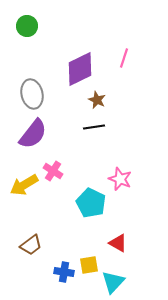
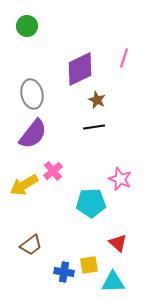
pink cross: rotated 18 degrees clockwise
cyan pentagon: rotated 28 degrees counterclockwise
red triangle: rotated 12 degrees clockwise
cyan triangle: rotated 45 degrees clockwise
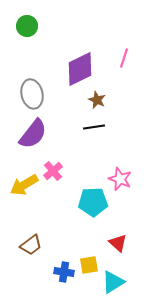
cyan pentagon: moved 2 px right, 1 px up
cyan triangle: rotated 30 degrees counterclockwise
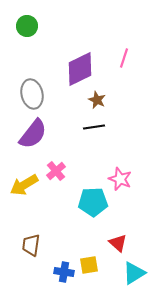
pink cross: moved 3 px right
brown trapezoid: rotated 135 degrees clockwise
cyan triangle: moved 21 px right, 9 px up
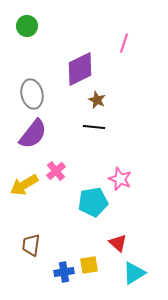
pink line: moved 15 px up
black line: rotated 15 degrees clockwise
cyan pentagon: rotated 8 degrees counterclockwise
blue cross: rotated 18 degrees counterclockwise
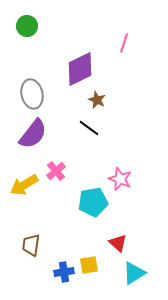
black line: moved 5 px left, 1 px down; rotated 30 degrees clockwise
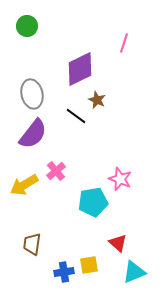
black line: moved 13 px left, 12 px up
brown trapezoid: moved 1 px right, 1 px up
cyan triangle: moved 1 px up; rotated 10 degrees clockwise
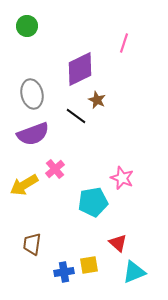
purple semicircle: rotated 32 degrees clockwise
pink cross: moved 1 px left, 2 px up
pink star: moved 2 px right, 1 px up
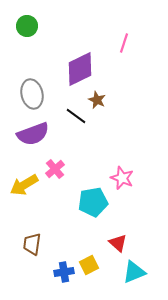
yellow square: rotated 18 degrees counterclockwise
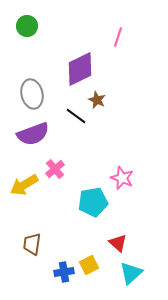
pink line: moved 6 px left, 6 px up
cyan triangle: moved 3 px left, 1 px down; rotated 20 degrees counterclockwise
